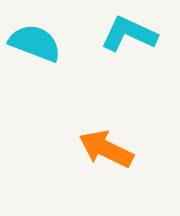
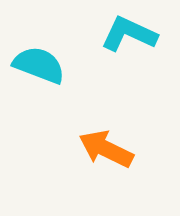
cyan semicircle: moved 4 px right, 22 px down
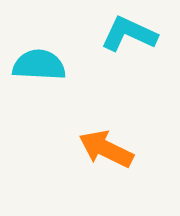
cyan semicircle: rotated 18 degrees counterclockwise
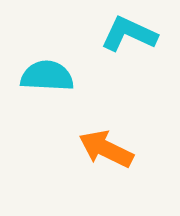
cyan semicircle: moved 8 px right, 11 px down
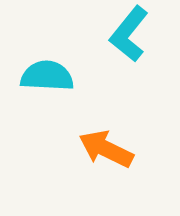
cyan L-shape: rotated 76 degrees counterclockwise
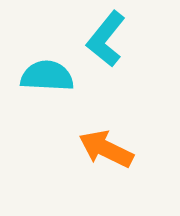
cyan L-shape: moved 23 px left, 5 px down
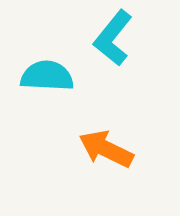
cyan L-shape: moved 7 px right, 1 px up
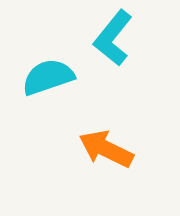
cyan semicircle: moved 1 px right, 1 px down; rotated 22 degrees counterclockwise
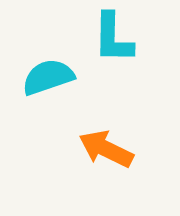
cyan L-shape: rotated 38 degrees counterclockwise
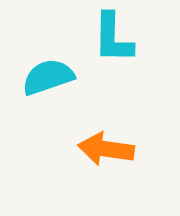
orange arrow: rotated 18 degrees counterclockwise
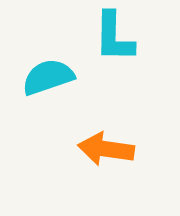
cyan L-shape: moved 1 px right, 1 px up
